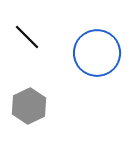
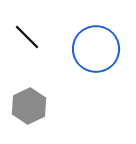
blue circle: moved 1 px left, 4 px up
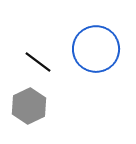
black line: moved 11 px right, 25 px down; rotated 8 degrees counterclockwise
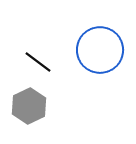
blue circle: moved 4 px right, 1 px down
